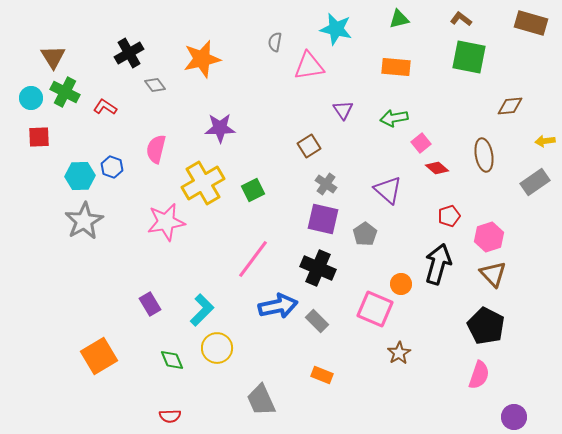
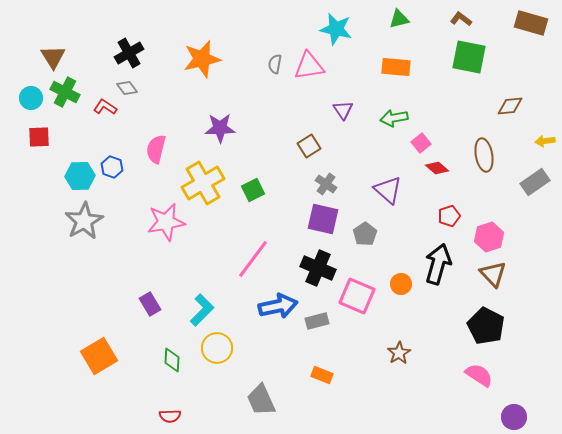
gray semicircle at (275, 42): moved 22 px down
gray diamond at (155, 85): moved 28 px left, 3 px down
pink square at (375, 309): moved 18 px left, 13 px up
gray rectangle at (317, 321): rotated 60 degrees counterclockwise
green diamond at (172, 360): rotated 25 degrees clockwise
pink semicircle at (479, 375): rotated 76 degrees counterclockwise
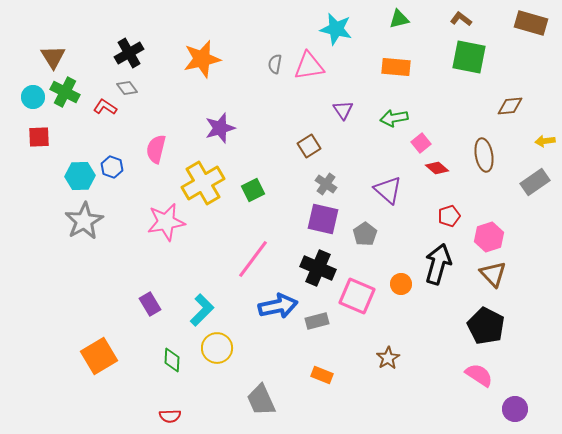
cyan circle at (31, 98): moved 2 px right, 1 px up
purple star at (220, 128): rotated 16 degrees counterclockwise
brown star at (399, 353): moved 11 px left, 5 px down
purple circle at (514, 417): moved 1 px right, 8 px up
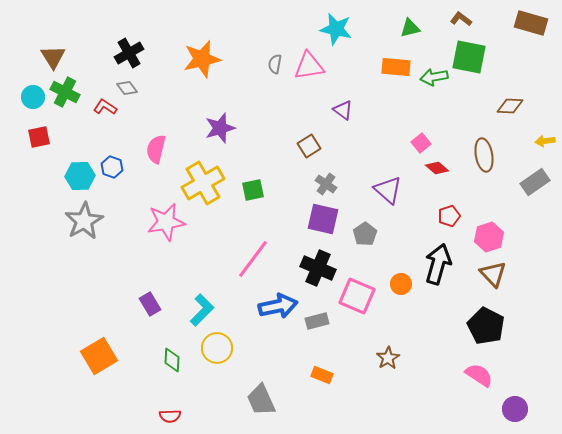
green triangle at (399, 19): moved 11 px right, 9 px down
brown diamond at (510, 106): rotated 8 degrees clockwise
purple triangle at (343, 110): rotated 20 degrees counterclockwise
green arrow at (394, 118): moved 40 px right, 41 px up
red square at (39, 137): rotated 10 degrees counterclockwise
green square at (253, 190): rotated 15 degrees clockwise
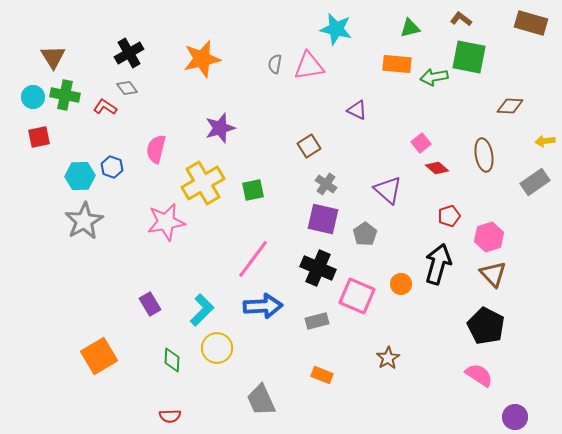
orange rectangle at (396, 67): moved 1 px right, 3 px up
green cross at (65, 92): moved 3 px down; rotated 16 degrees counterclockwise
purple triangle at (343, 110): moved 14 px right; rotated 10 degrees counterclockwise
blue arrow at (278, 306): moved 15 px left; rotated 9 degrees clockwise
purple circle at (515, 409): moved 8 px down
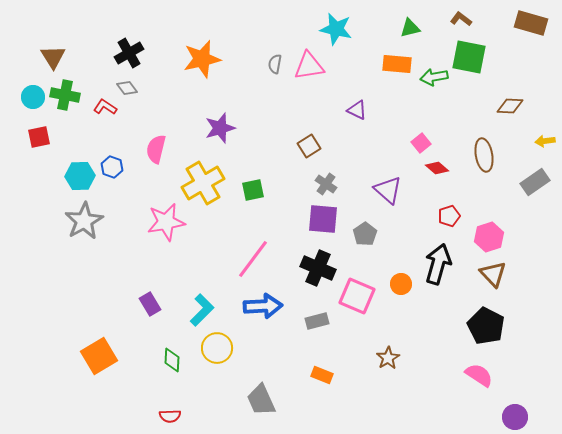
purple square at (323, 219): rotated 8 degrees counterclockwise
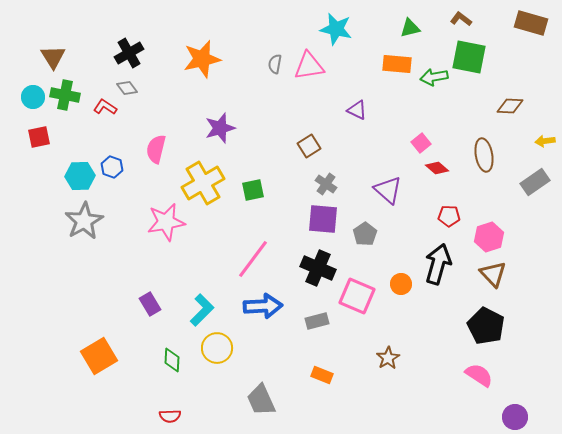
red pentagon at (449, 216): rotated 20 degrees clockwise
